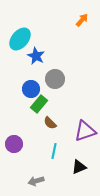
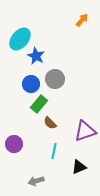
blue circle: moved 5 px up
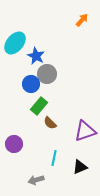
cyan ellipse: moved 5 px left, 4 px down
gray circle: moved 8 px left, 5 px up
green rectangle: moved 2 px down
cyan line: moved 7 px down
black triangle: moved 1 px right
gray arrow: moved 1 px up
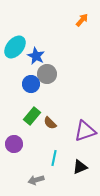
cyan ellipse: moved 4 px down
green rectangle: moved 7 px left, 10 px down
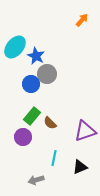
purple circle: moved 9 px right, 7 px up
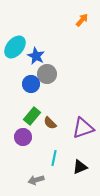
purple triangle: moved 2 px left, 3 px up
